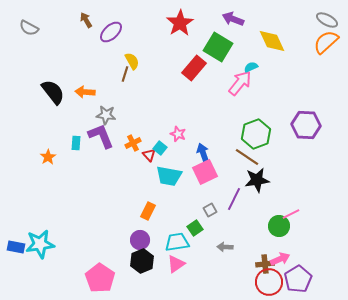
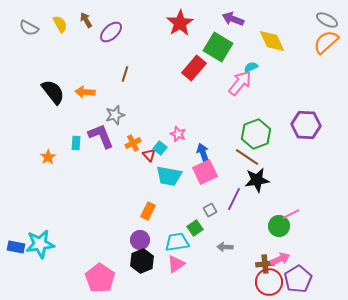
yellow semicircle at (132, 61): moved 72 px left, 37 px up
gray star at (106, 115): moved 9 px right; rotated 24 degrees counterclockwise
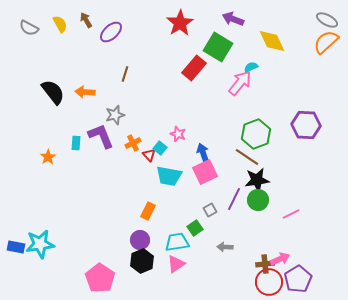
green circle at (279, 226): moved 21 px left, 26 px up
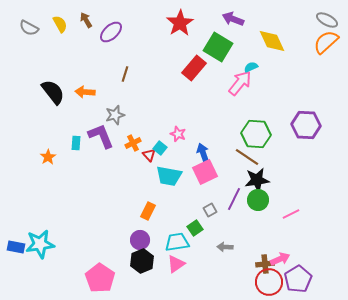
green hexagon at (256, 134): rotated 24 degrees clockwise
